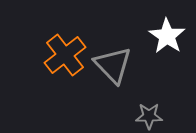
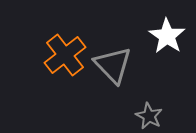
gray star: rotated 28 degrees clockwise
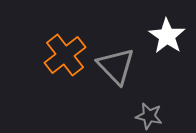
gray triangle: moved 3 px right, 1 px down
gray star: rotated 16 degrees counterclockwise
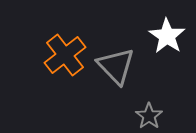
gray star: rotated 24 degrees clockwise
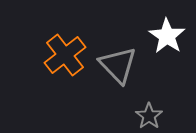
gray triangle: moved 2 px right, 1 px up
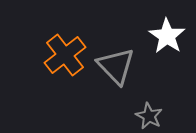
gray triangle: moved 2 px left, 1 px down
gray star: rotated 8 degrees counterclockwise
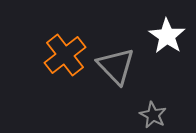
gray star: moved 4 px right, 1 px up
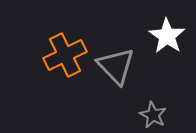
orange cross: rotated 12 degrees clockwise
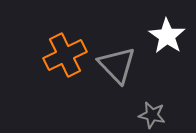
gray triangle: moved 1 px right, 1 px up
gray star: moved 1 px left; rotated 16 degrees counterclockwise
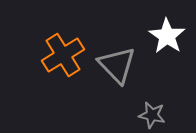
orange cross: moved 2 px left; rotated 6 degrees counterclockwise
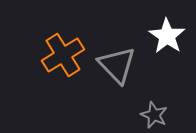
gray star: moved 2 px right; rotated 12 degrees clockwise
